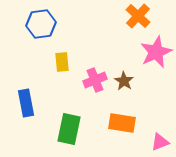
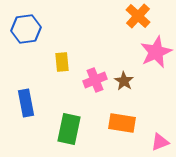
blue hexagon: moved 15 px left, 5 px down
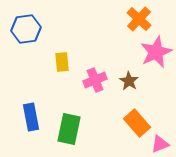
orange cross: moved 1 px right, 3 px down
brown star: moved 5 px right
blue rectangle: moved 5 px right, 14 px down
orange rectangle: moved 15 px right; rotated 40 degrees clockwise
pink triangle: moved 2 px down
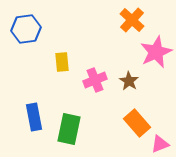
orange cross: moved 7 px left, 1 px down
blue rectangle: moved 3 px right
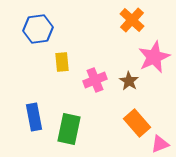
blue hexagon: moved 12 px right
pink star: moved 2 px left, 5 px down
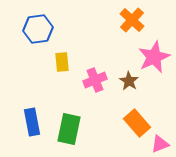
blue rectangle: moved 2 px left, 5 px down
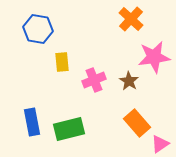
orange cross: moved 1 px left, 1 px up
blue hexagon: rotated 16 degrees clockwise
pink star: rotated 16 degrees clockwise
pink cross: moved 1 px left
green rectangle: rotated 64 degrees clockwise
pink triangle: rotated 12 degrees counterclockwise
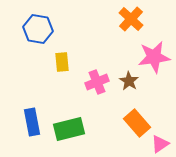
pink cross: moved 3 px right, 2 px down
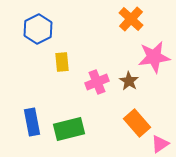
blue hexagon: rotated 24 degrees clockwise
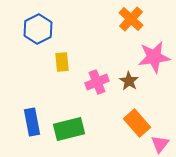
pink triangle: rotated 18 degrees counterclockwise
